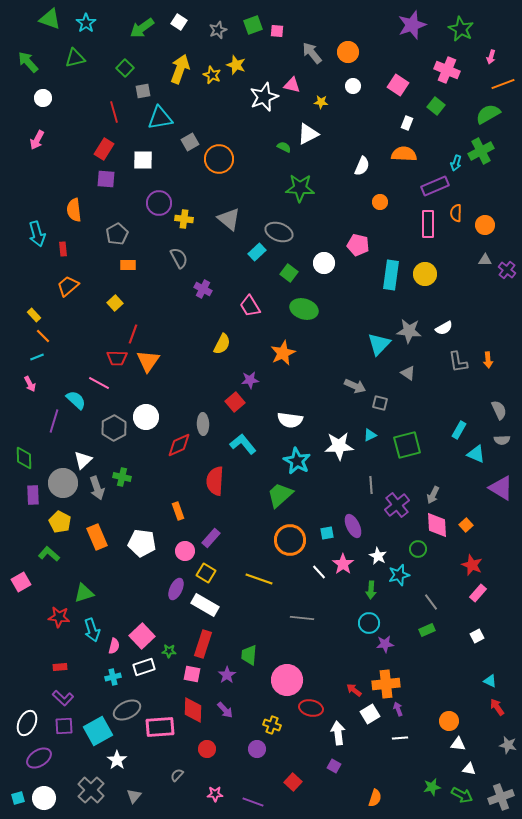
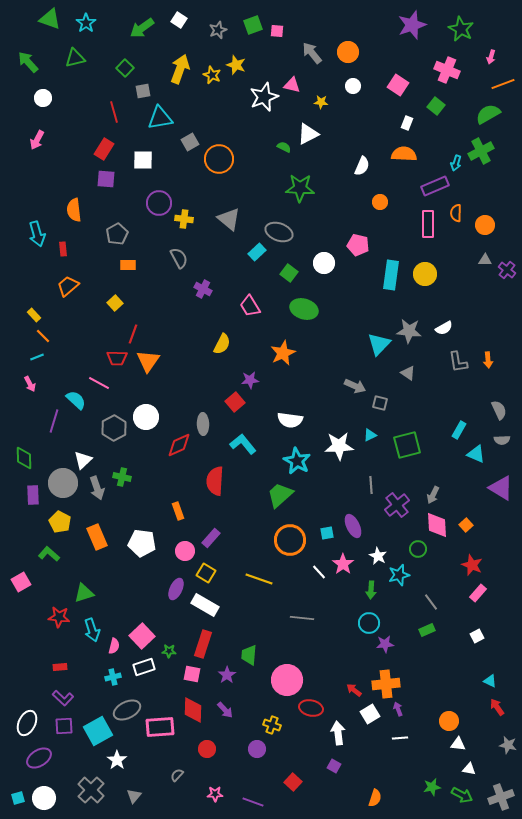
white square at (179, 22): moved 2 px up
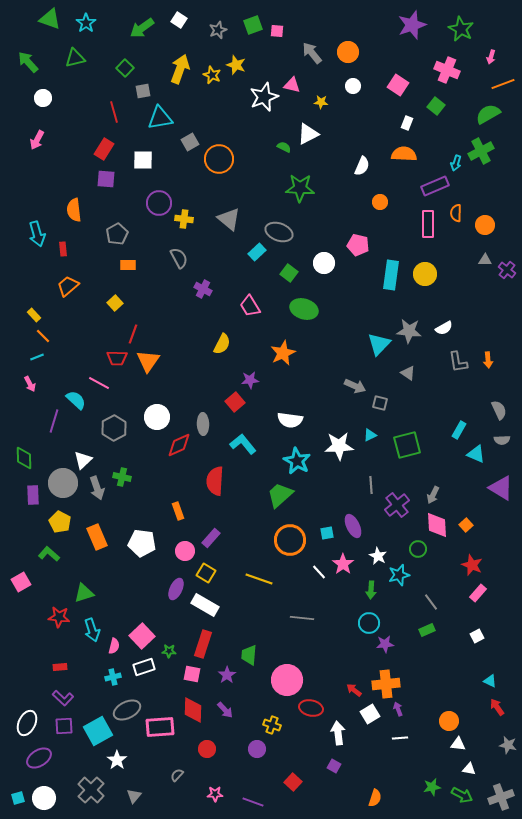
white circle at (146, 417): moved 11 px right
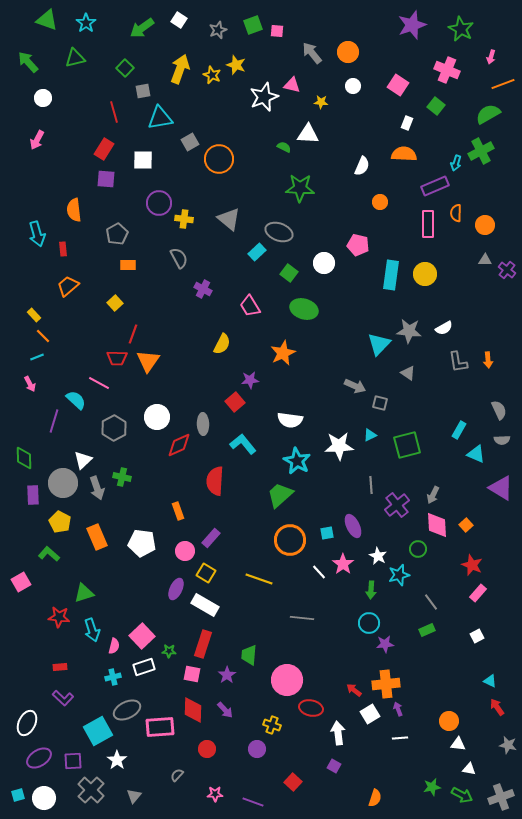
green triangle at (50, 19): moved 3 px left, 1 px down
white triangle at (308, 134): rotated 30 degrees clockwise
purple square at (64, 726): moved 9 px right, 35 px down
cyan square at (18, 798): moved 3 px up
